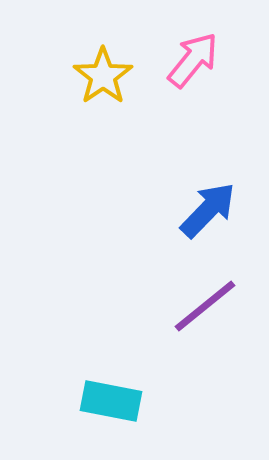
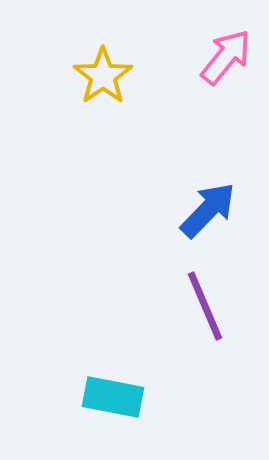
pink arrow: moved 33 px right, 3 px up
purple line: rotated 74 degrees counterclockwise
cyan rectangle: moved 2 px right, 4 px up
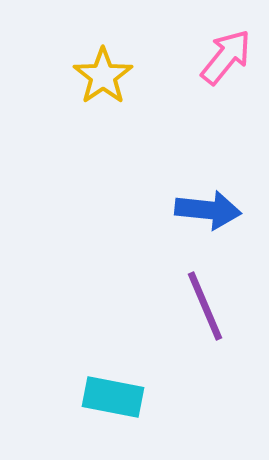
blue arrow: rotated 52 degrees clockwise
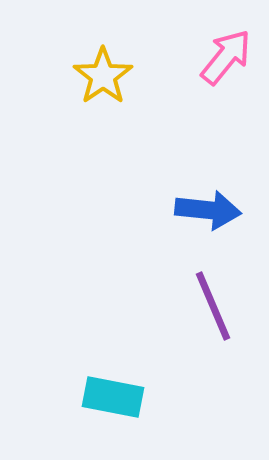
purple line: moved 8 px right
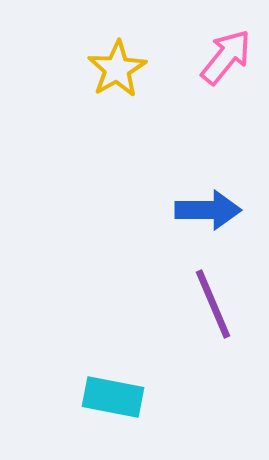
yellow star: moved 14 px right, 7 px up; rotated 4 degrees clockwise
blue arrow: rotated 6 degrees counterclockwise
purple line: moved 2 px up
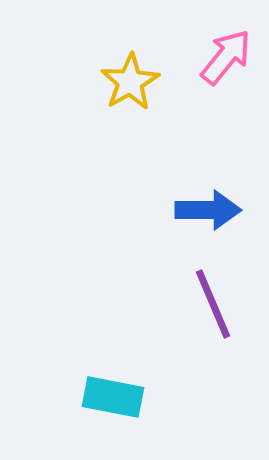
yellow star: moved 13 px right, 13 px down
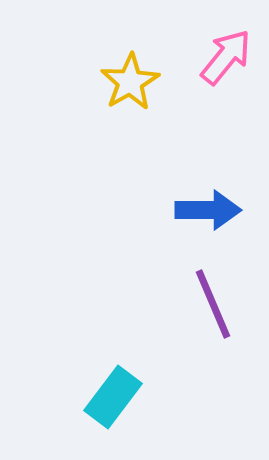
cyan rectangle: rotated 64 degrees counterclockwise
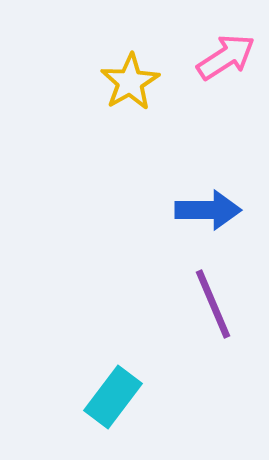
pink arrow: rotated 18 degrees clockwise
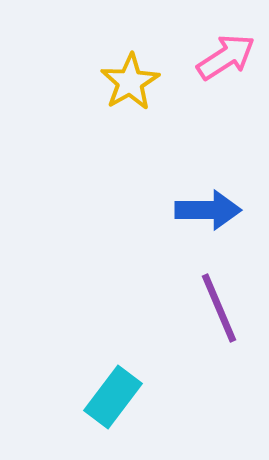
purple line: moved 6 px right, 4 px down
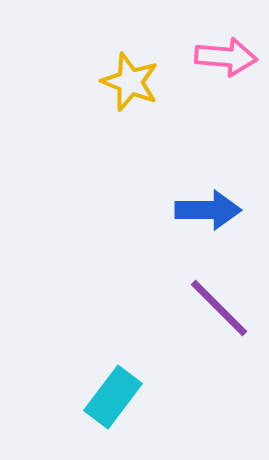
pink arrow: rotated 38 degrees clockwise
yellow star: rotated 20 degrees counterclockwise
purple line: rotated 22 degrees counterclockwise
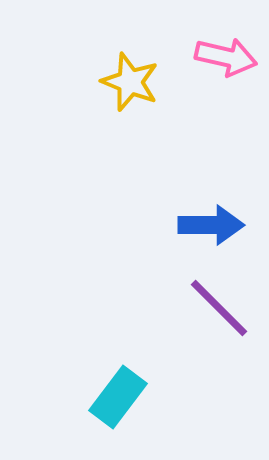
pink arrow: rotated 8 degrees clockwise
blue arrow: moved 3 px right, 15 px down
cyan rectangle: moved 5 px right
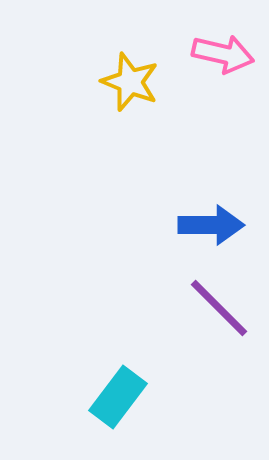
pink arrow: moved 3 px left, 3 px up
